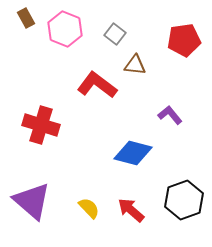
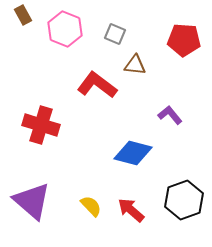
brown rectangle: moved 3 px left, 3 px up
gray square: rotated 15 degrees counterclockwise
red pentagon: rotated 12 degrees clockwise
yellow semicircle: moved 2 px right, 2 px up
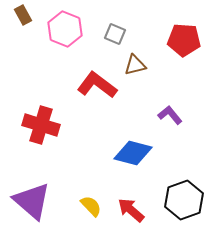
brown triangle: rotated 20 degrees counterclockwise
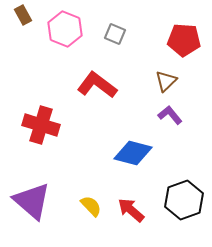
brown triangle: moved 31 px right, 16 px down; rotated 30 degrees counterclockwise
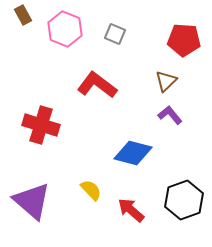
yellow semicircle: moved 16 px up
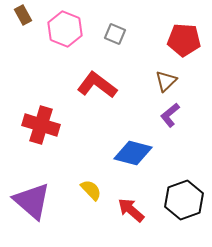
purple L-shape: rotated 90 degrees counterclockwise
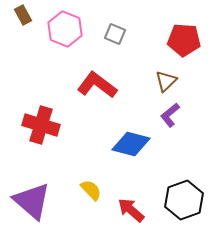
blue diamond: moved 2 px left, 9 px up
